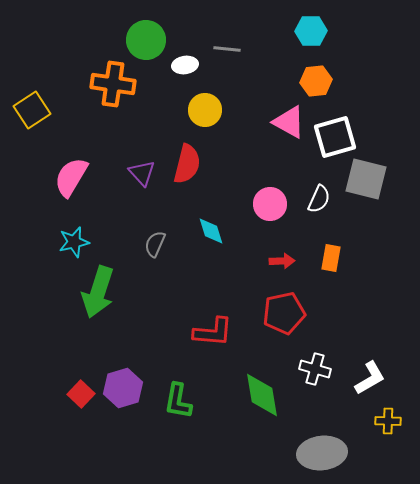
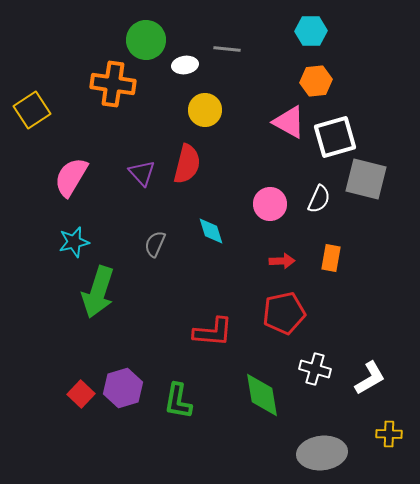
yellow cross: moved 1 px right, 13 px down
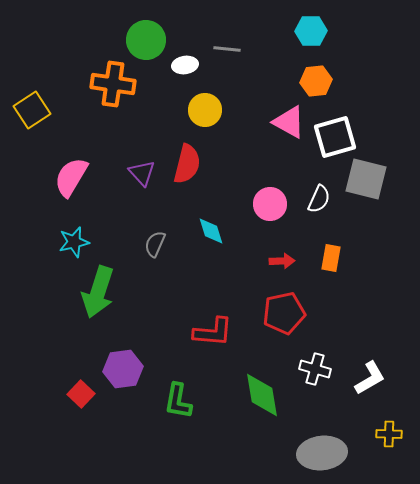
purple hexagon: moved 19 px up; rotated 9 degrees clockwise
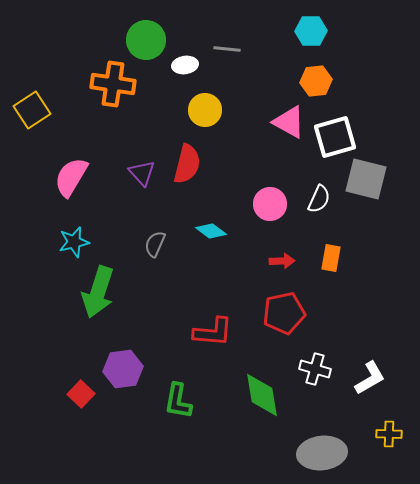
cyan diamond: rotated 36 degrees counterclockwise
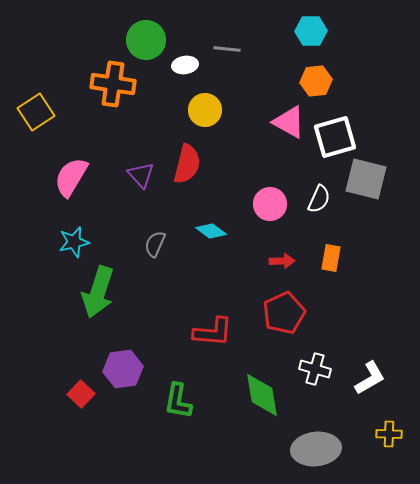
yellow square: moved 4 px right, 2 px down
purple triangle: moved 1 px left, 2 px down
red pentagon: rotated 12 degrees counterclockwise
gray ellipse: moved 6 px left, 4 px up
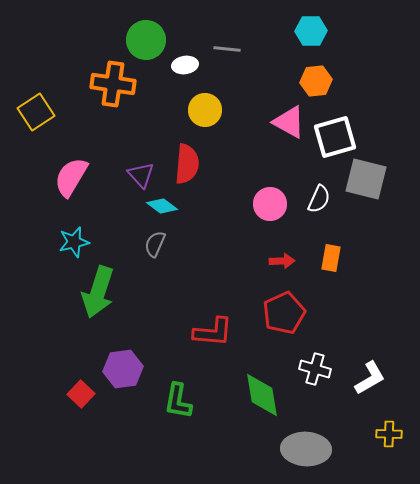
red semicircle: rotated 9 degrees counterclockwise
cyan diamond: moved 49 px left, 25 px up
gray ellipse: moved 10 px left; rotated 9 degrees clockwise
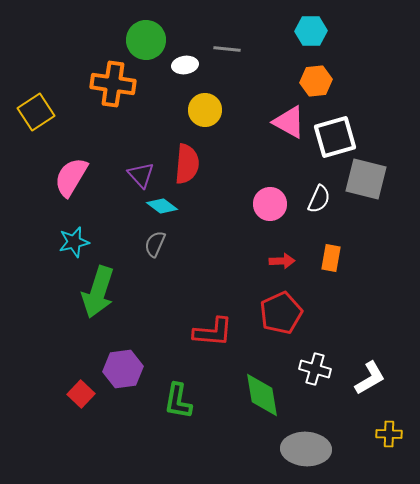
red pentagon: moved 3 px left
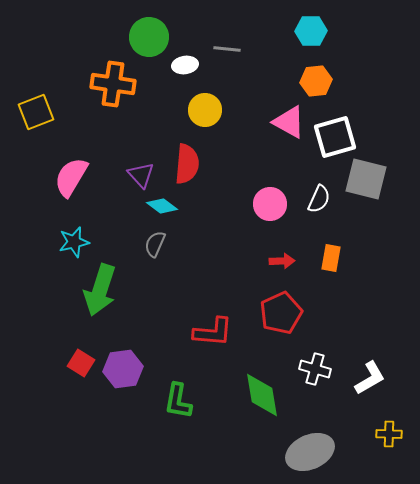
green circle: moved 3 px right, 3 px up
yellow square: rotated 12 degrees clockwise
green arrow: moved 2 px right, 2 px up
red square: moved 31 px up; rotated 12 degrees counterclockwise
gray ellipse: moved 4 px right, 3 px down; rotated 27 degrees counterclockwise
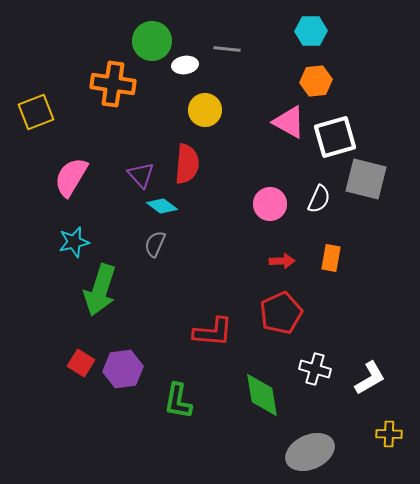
green circle: moved 3 px right, 4 px down
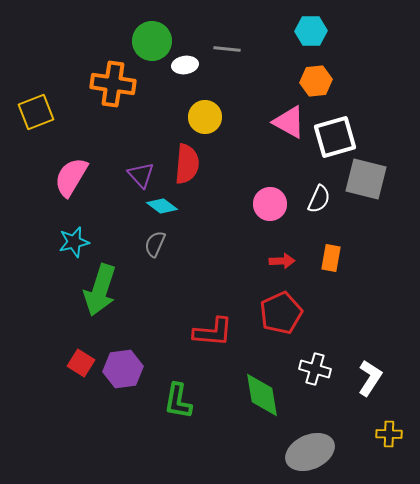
yellow circle: moved 7 px down
white L-shape: rotated 27 degrees counterclockwise
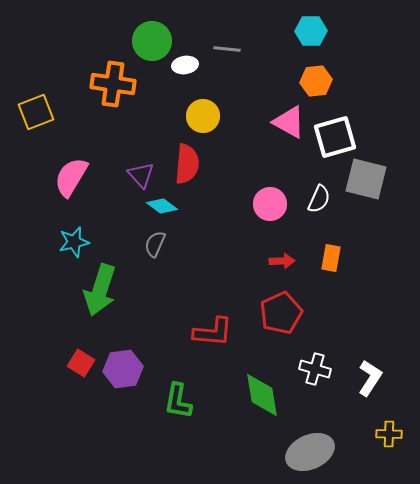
yellow circle: moved 2 px left, 1 px up
